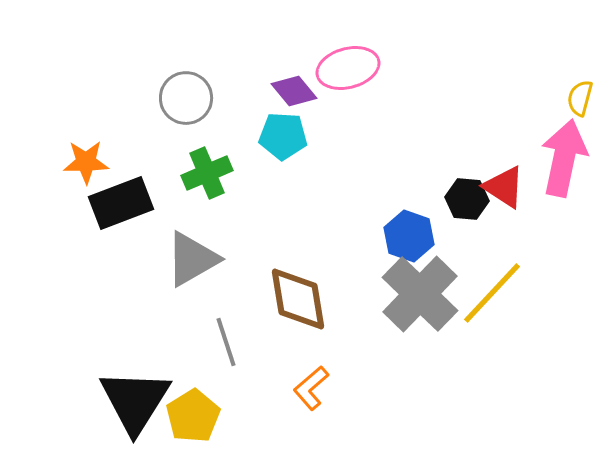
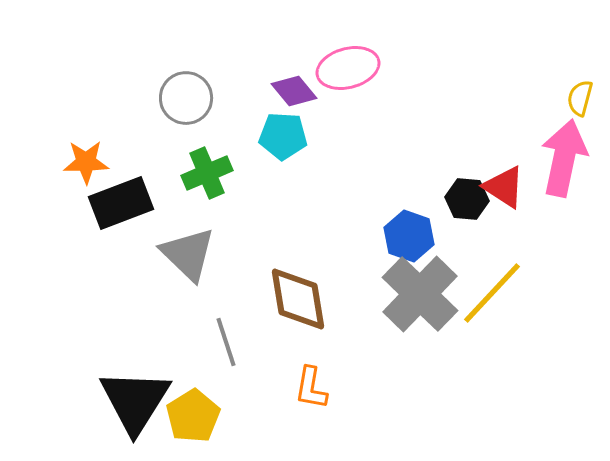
gray triangle: moved 4 px left, 5 px up; rotated 46 degrees counterclockwise
orange L-shape: rotated 39 degrees counterclockwise
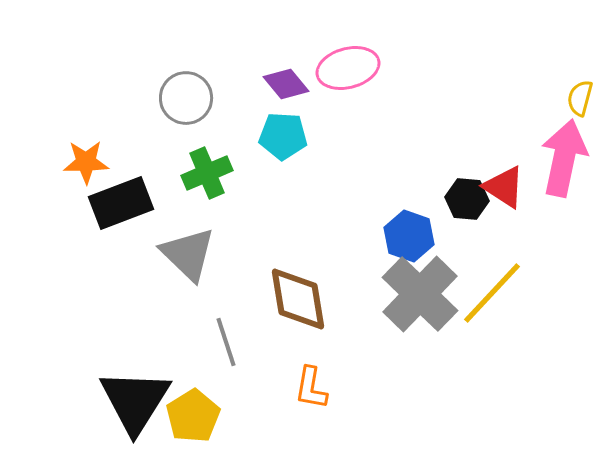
purple diamond: moved 8 px left, 7 px up
